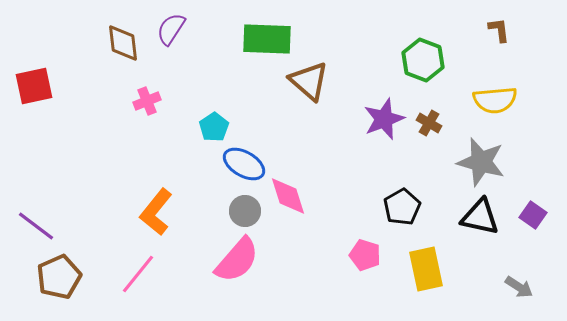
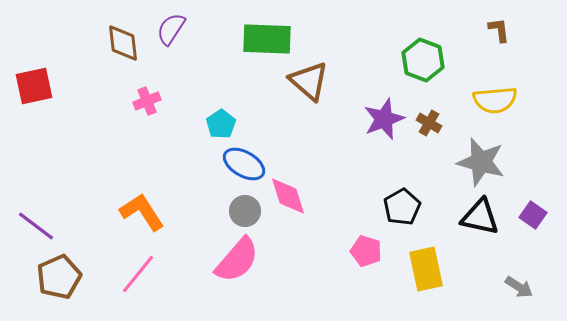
cyan pentagon: moved 7 px right, 3 px up
orange L-shape: moved 14 px left; rotated 108 degrees clockwise
pink pentagon: moved 1 px right, 4 px up
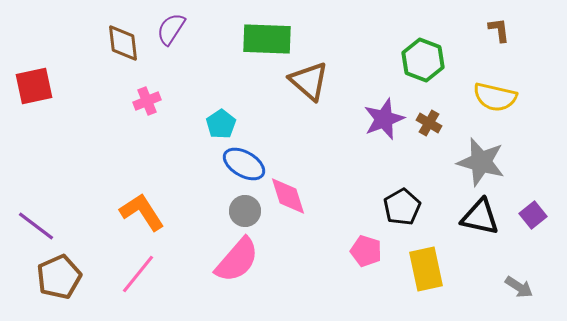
yellow semicircle: moved 3 px up; rotated 18 degrees clockwise
purple square: rotated 16 degrees clockwise
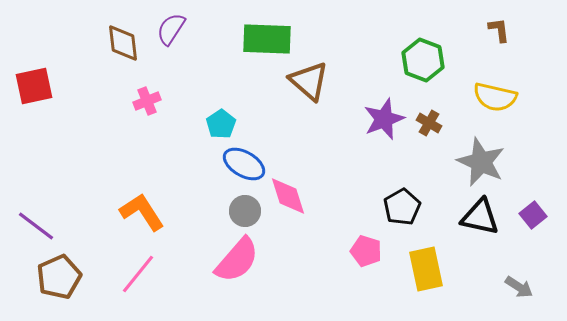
gray star: rotated 9 degrees clockwise
